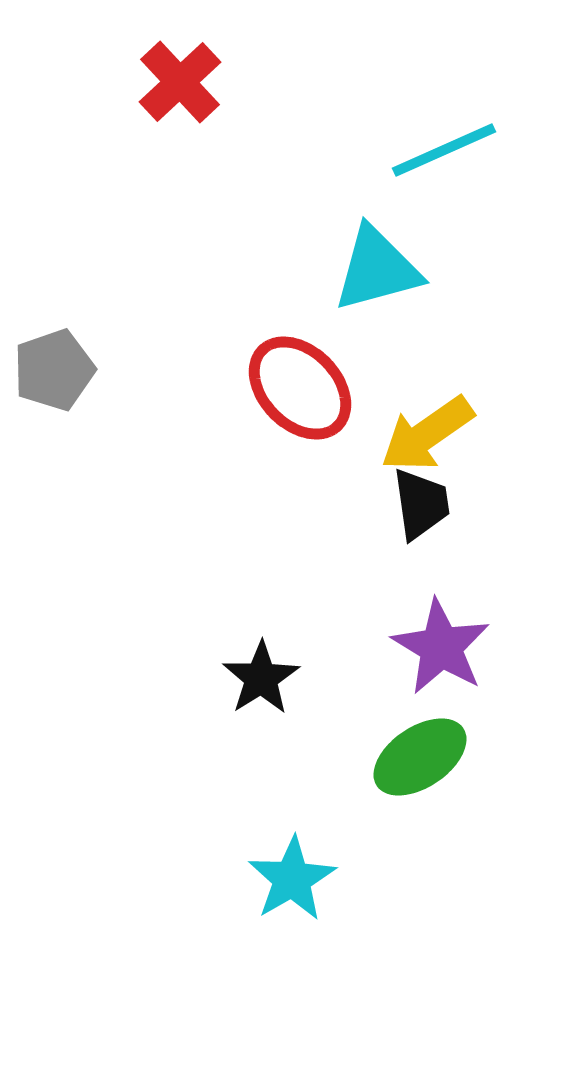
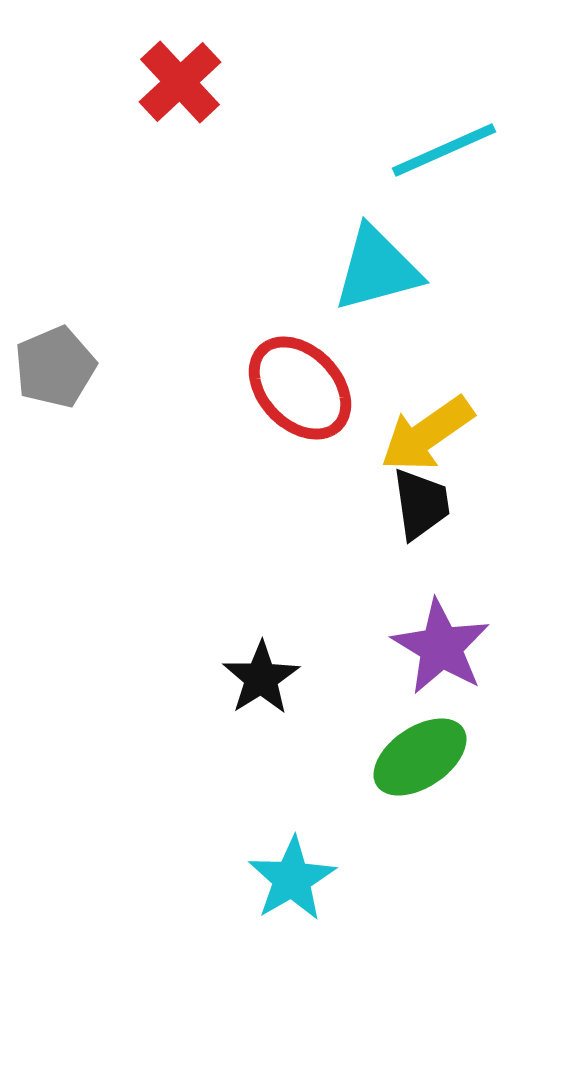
gray pentagon: moved 1 px right, 3 px up; rotated 4 degrees counterclockwise
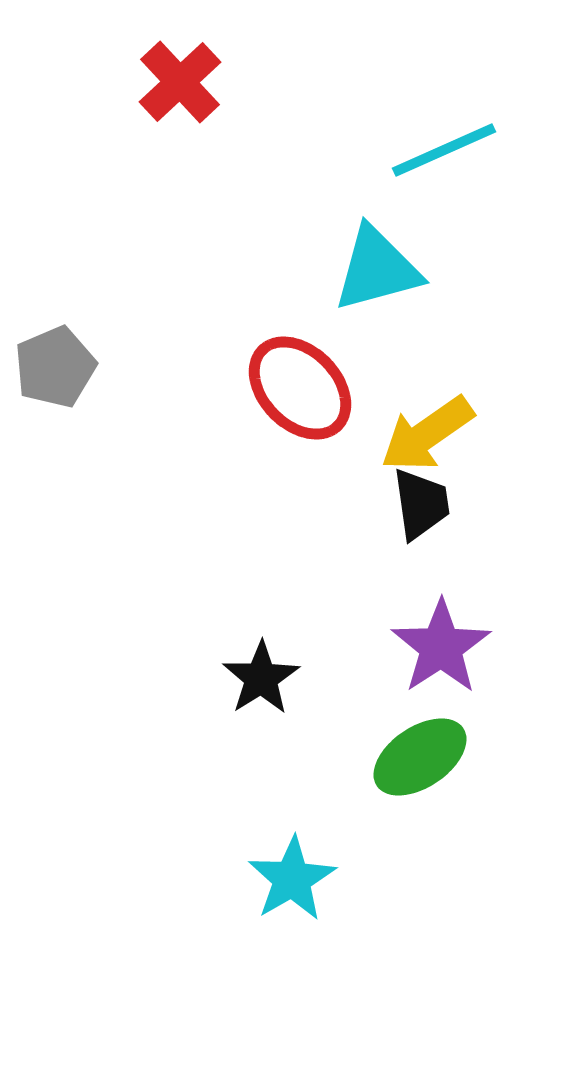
purple star: rotated 8 degrees clockwise
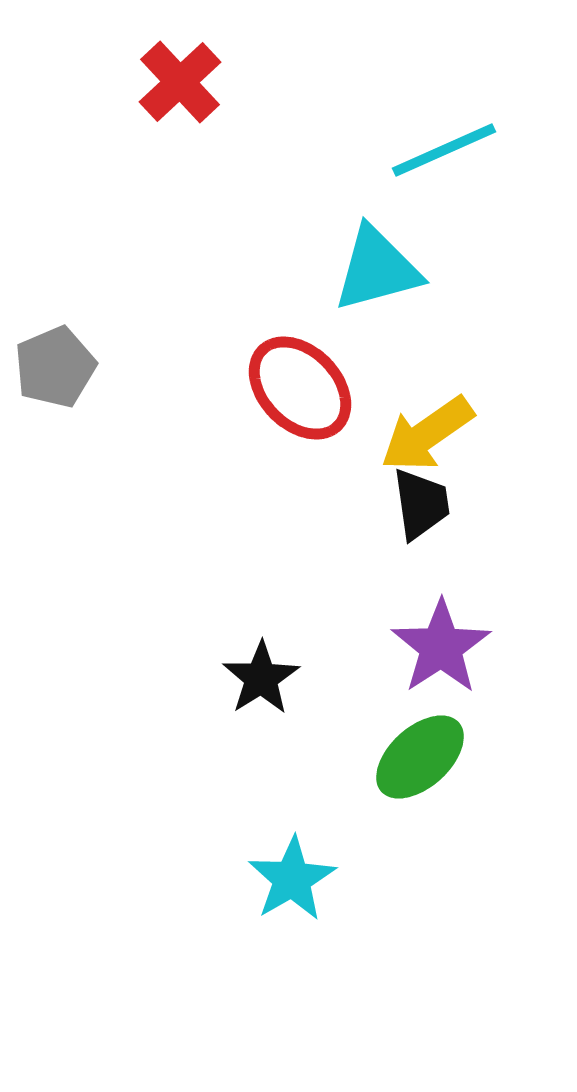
green ellipse: rotated 8 degrees counterclockwise
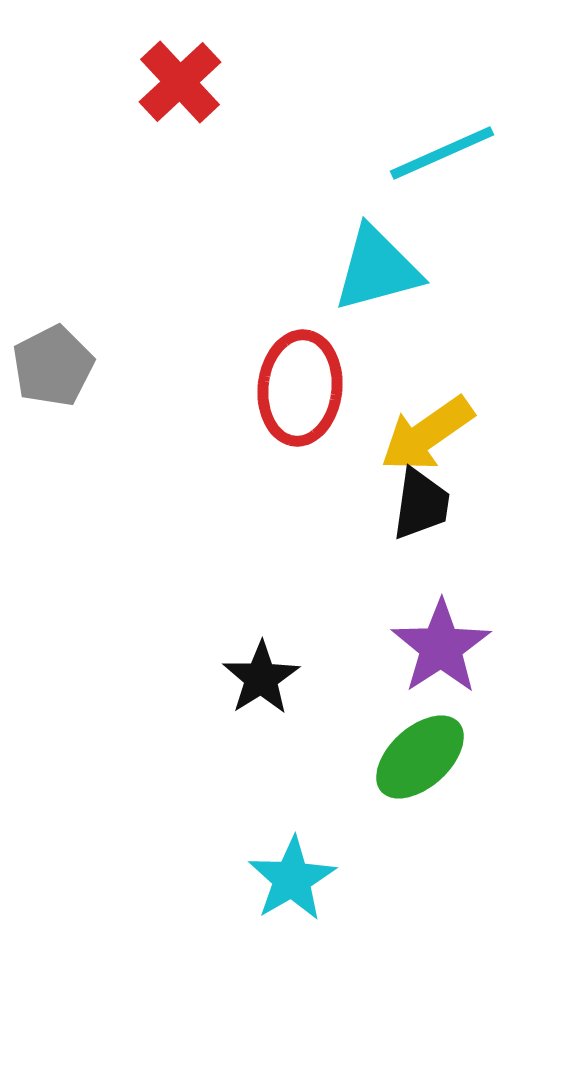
cyan line: moved 2 px left, 3 px down
gray pentagon: moved 2 px left, 1 px up; rotated 4 degrees counterclockwise
red ellipse: rotated 50 degrees clockwise
black trapezoid: rotated 16 degrees clockwise
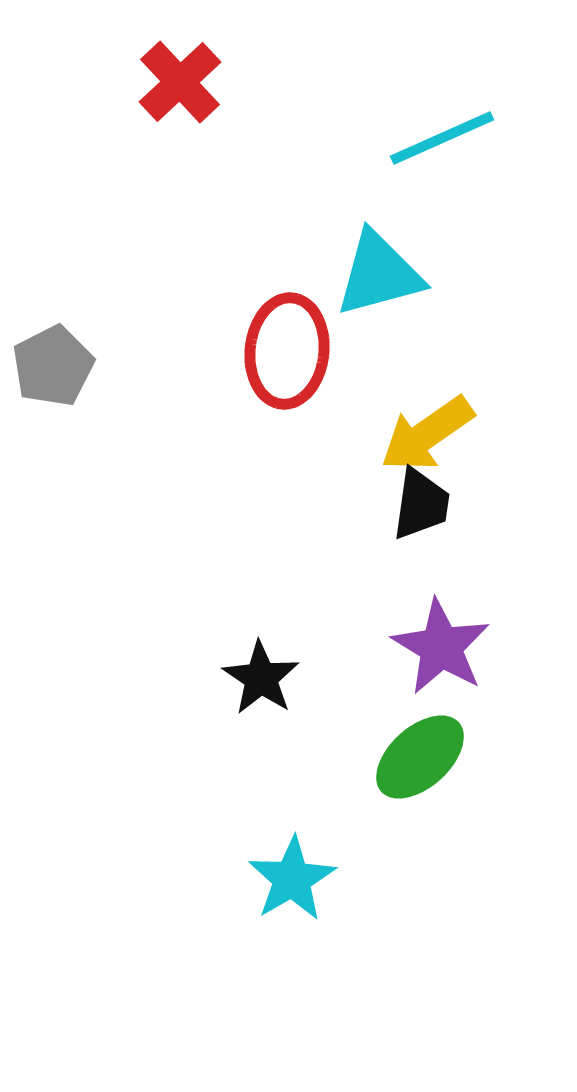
cyan line: moved 15 px up
cyan triangle: moved 2 px right, 5 px down
red ellipse: moved 13 px left, 37 px up
purple star: rotated 8 degrees counterclockwise
black star: rotated 6 degrees counterclockwise
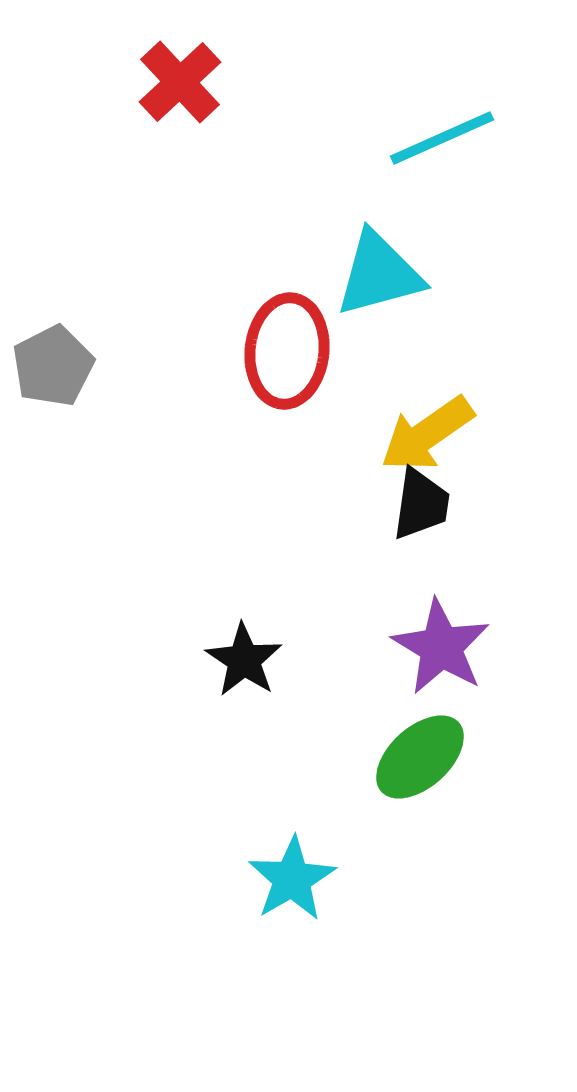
black star: moved 17 px left, 18 px up
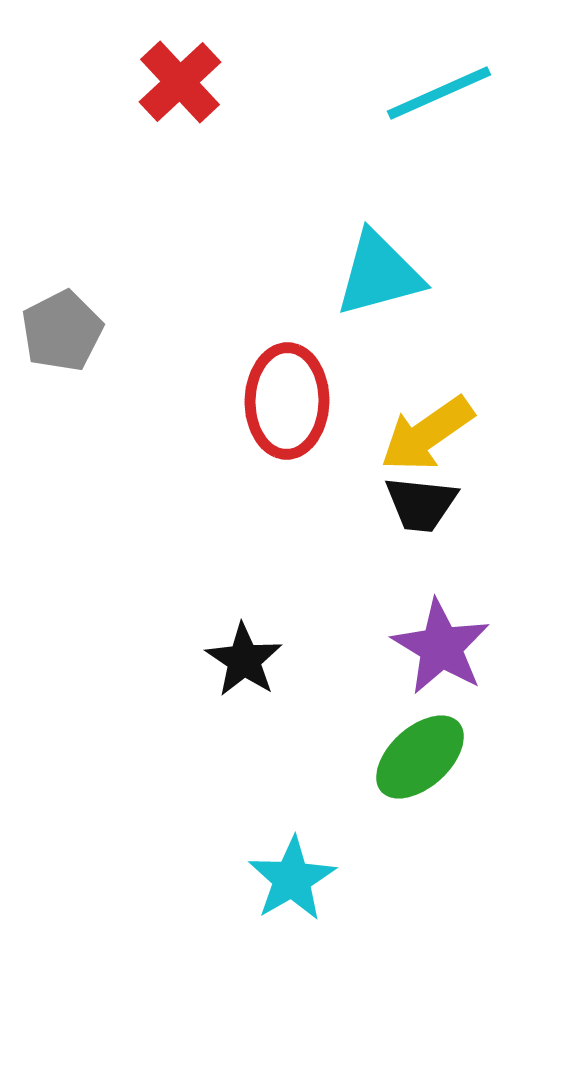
cyan line: moved 3 px left, 45 px up
red ellipse: moved 50 px down; rotated 5 degrees counterclockwise
gray pentagon: moved 9 px right, 35 px up
black trapezoid: rotated 88 degrees clockwise
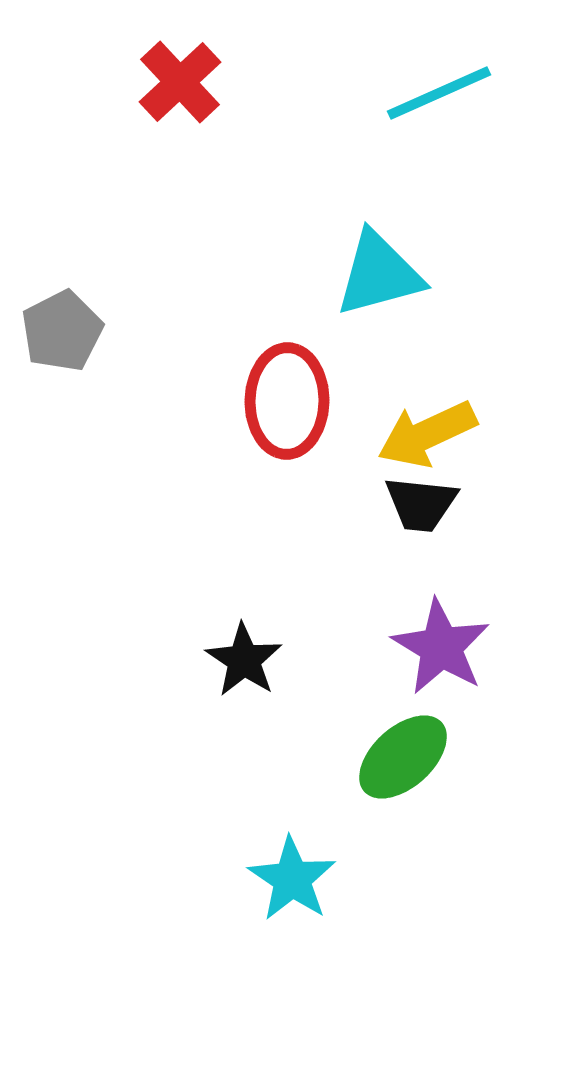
yellow arrow: rotated 10 degrees clockwise
green ellipse: moved 17 px left
cyan star: rotated 8 degrees counterclockwise
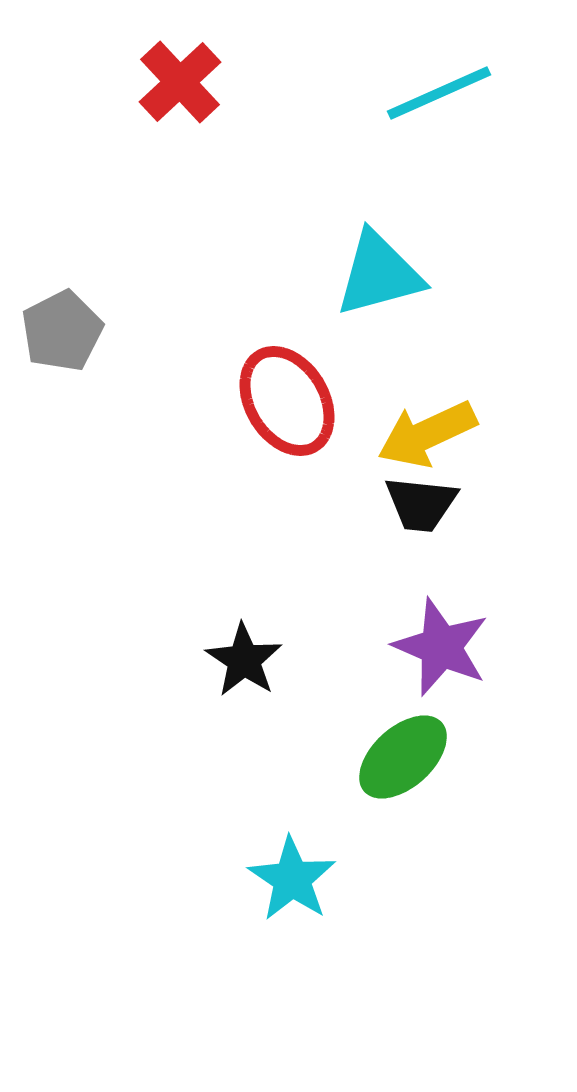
red ellipse: rotated 32 degrees counterclockwise
purple star: rotated 8 degrees counterclockwise
